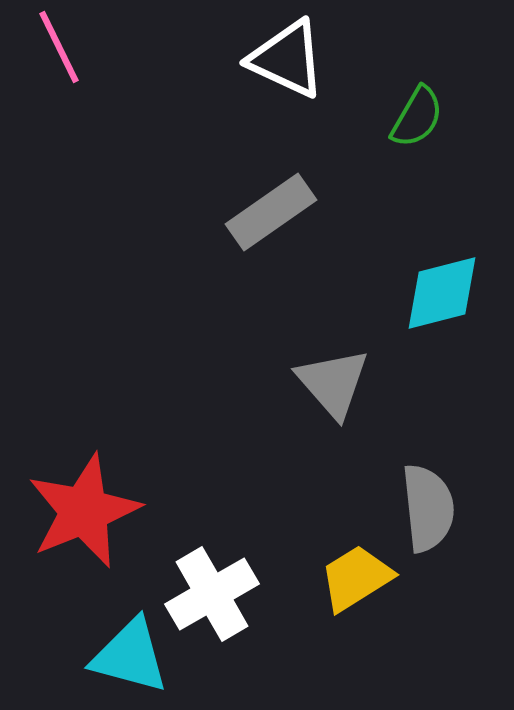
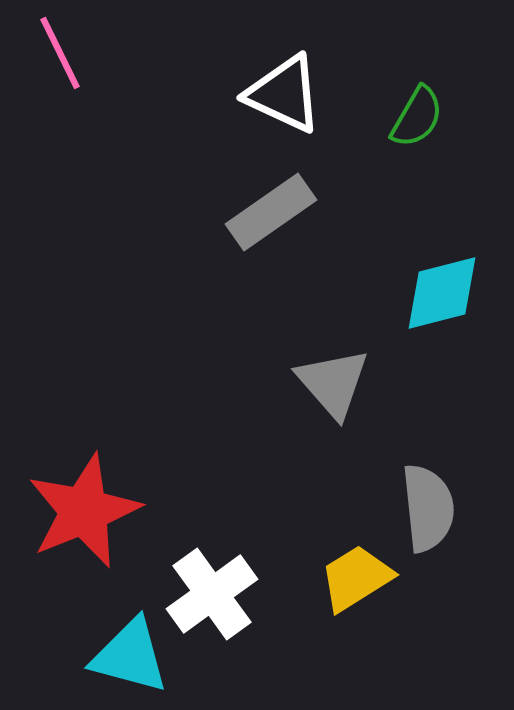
pink line: moved 1 px right, 6 px down
white triangle: moved 3 px left, 35 px down
white cross: rotated 6 degrees counterclockwise
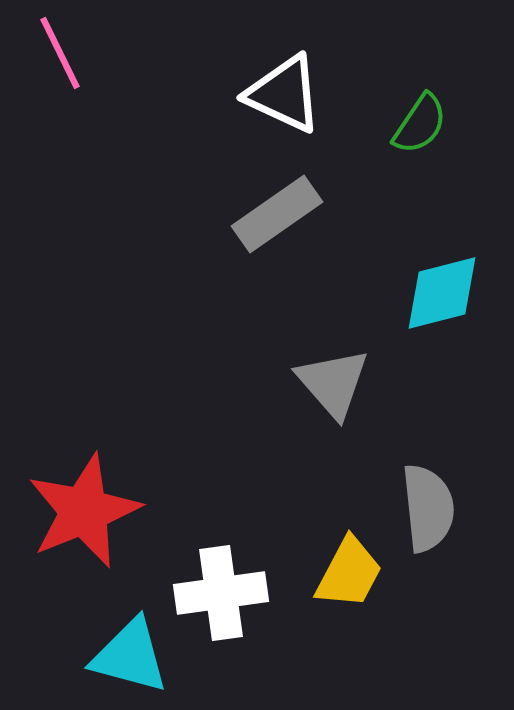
green semicircle: moved 3 px right, 7 px down; rotated 4 degrees clockwise
gray rectangle: moved 6 px right, 2 px down
yellow trapezoid: moved 7 px left, 5 px up; rotated 150 degrees clockwise
white cross: moved 9 px right, 1 px up; rotated 28 degrees clockwise
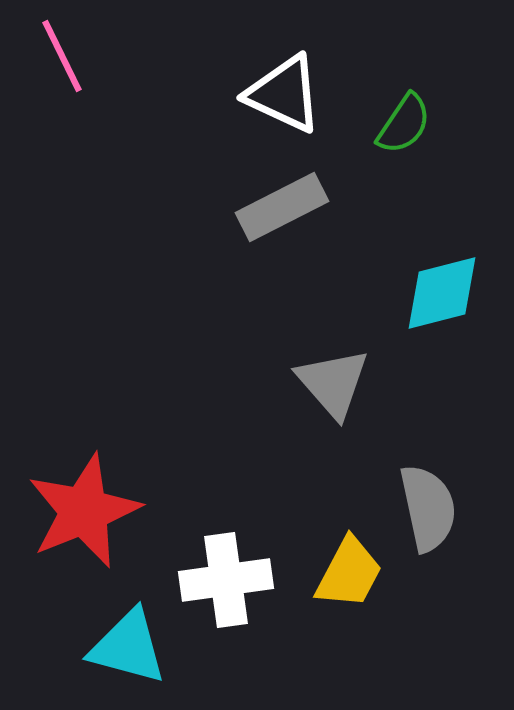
pink line: moved 2 px right, 3 px down
green semicircle: moved 16 px left
gray rectangle: moved 5 px right, 7 px up; rotated 8 degrees clockwise
gray semicircle: rotated 6 degrees counterclockwise
white cross: moved 5 px right, 13 px up
cyan triangle: moved 2 px left, 9 px up
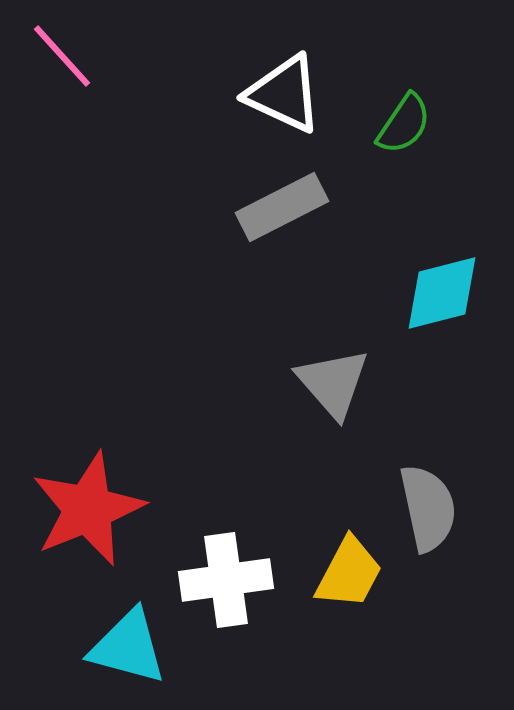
pink line: rotated 16 degrees counterclockwise
red star: moved 4 px right, 2 px up
